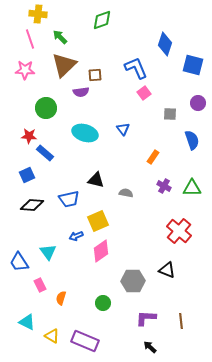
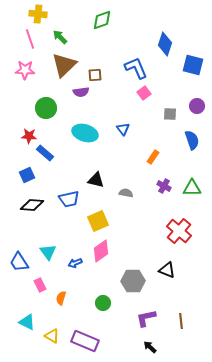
purple circle at (198, 103): moved 1 px left, 3 px down
blue arrow at (76, 236): moved 1 px left, 27 px down
purple L-shape at (146, 318): rotated 15 degrees counterclockwise
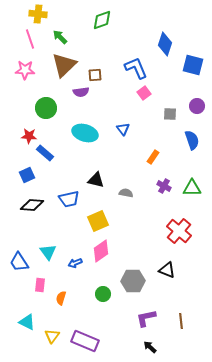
pink rectangle at (40, 285): rotated 32 degrees clockwise
green circle at (103, 303): moved 9 px up
yellow triangle at (52, 336): rotated 35 degrees clockwise
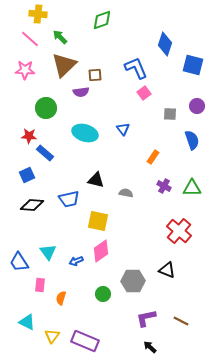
pink line at (30, 39): rotated 30 degrees counterclockwise
yellow square at (98, 221): rotated 35 degrees clockwise
blue arrow at (75, 263): moved 1 px right, 2 px up
brown line at (181, 321): rotated 56 degrees counterclockwise
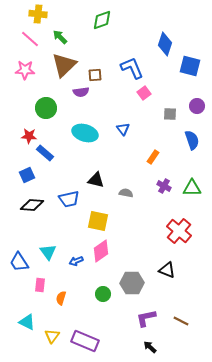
blue square at (193, 65): moved 3 px left, 1 px down
blue L-shape at (136, 68): moved 4 px left
gray hexagon at (133, 281): moved 1 px left, 2 px down
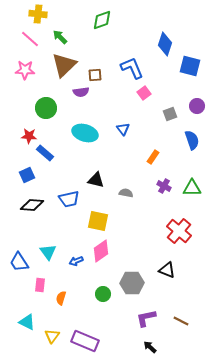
gray square at (170, 114): rotated 24 degrees counterclockwise
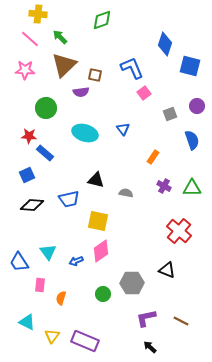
brown square at (95, 75): rotated 16 degrees clockwise
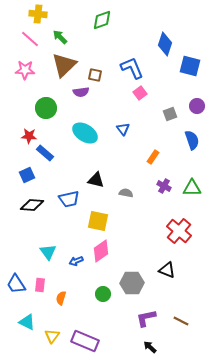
pink square at (144, 93): moved 4 px left
cyan ellipse at (85, 133): rotated 15 degrees clockwise
blue trapezoid at (19, 262): moved 3 px left, 22 px down
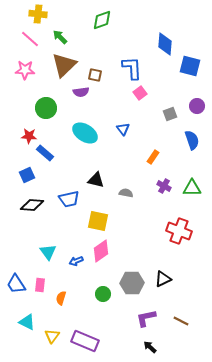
blue diamond at (165, 44): rotated 15 degrees counterclockwise
blue L-shape at (132, 68): rotated 20 degrees clockwise
red cross at (179, 231): rotated 20 degrees counterclockwise
black triangle at (167, 270): moved 4 px left, 9 px down; rotated 48 degrees counterclockwise
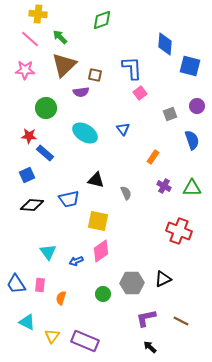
gray semicircle at (126, 193): rotated 56 degrees clockwise
